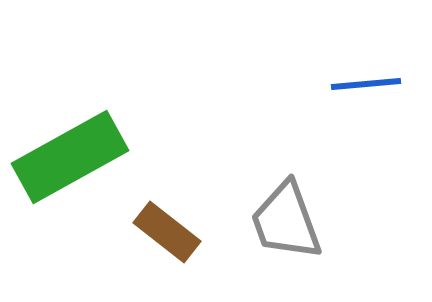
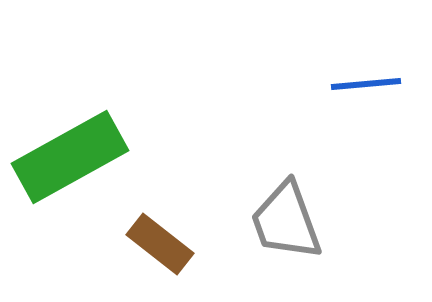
brown rectangle: moved 7 px left, 12 px down
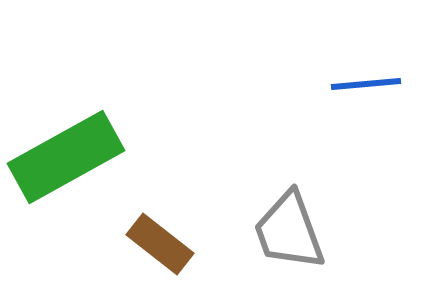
green rectangle: moved 4 px left
gray trapezoid: moved 3 px right, 10 px down
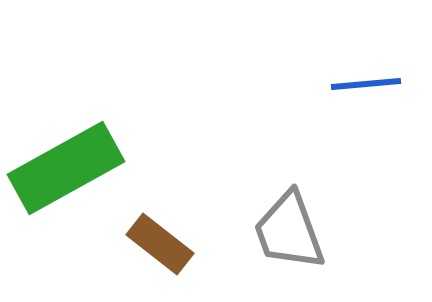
green rectangle: moved 11 px down
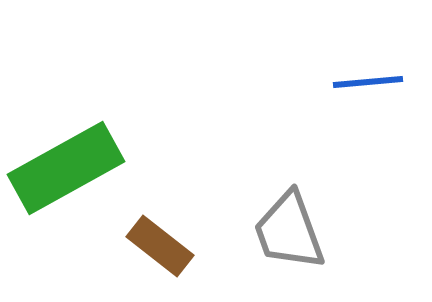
blue line: moved 2 px right, 2 px up
brown rectangle: moved 2 px down
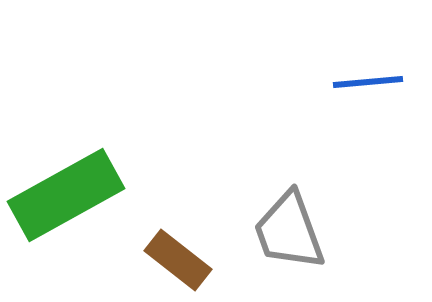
green rectangle: moved 27 px down
brown rectangle: moved 18 px right, 14 px down
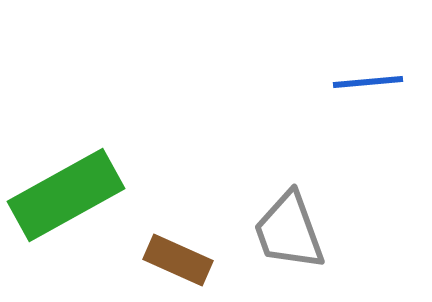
brown rectangle: rotated 14 degrees counterclockwise
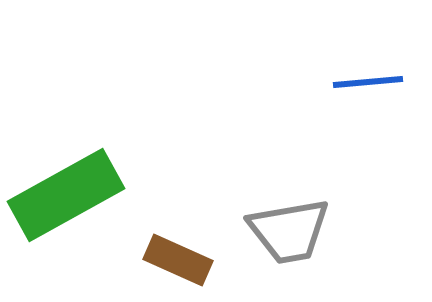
gray trapezoid: rotated 80 degrees counterclockwise
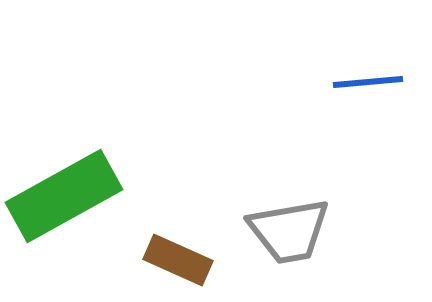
green rectangle: moved 2 px left, 1 px down
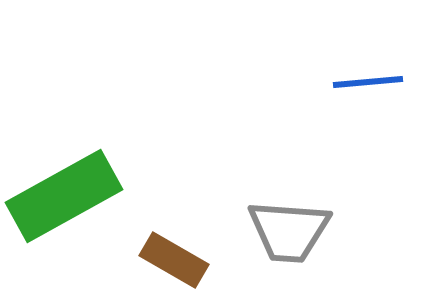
gray trapezoid: rotated 14 degrees clockwise
brown rectangle: moved 4 px left; rotated 6 degrees clockwise
